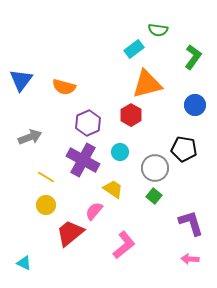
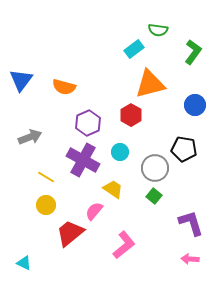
green L-shape: moved 5 px up
orange triangle: moved 3 px right
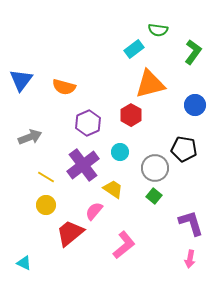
purple cross: moved 5 px down; rotated 24 degrees clockwise
pink arrow: rotated 84 degrees counterclockwise
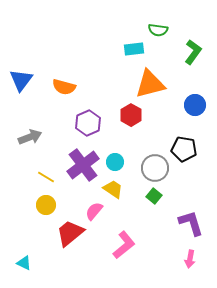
cyan rectangle: rotated 30 degrees clockwise
cyan circle: moved 5 px left, 10 px down
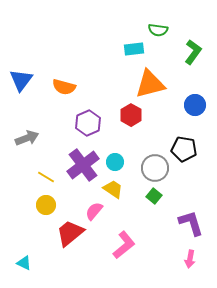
gray arrow: moved 3 px left, 1 px down
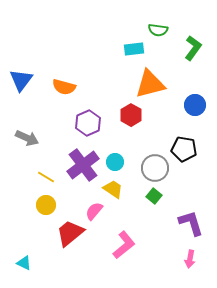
green L-shape: moved 4 px up
gray arrow: rotated 45 degrees clockwise
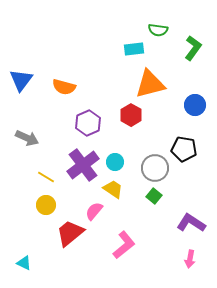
purple L-shape: rotated 40 degrees counterclockwise
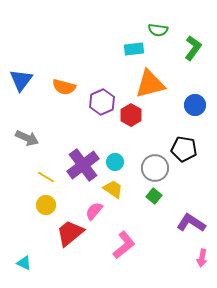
purple hexagon: moved 14 px right, 21 px up
pink arrow: moved 12 px right, 1 px up
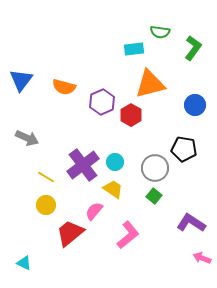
green semicircle: moved 2 px right, 2 px down
pink L-shape: moved 4 px right, 10 px up
pink arrow: rotated 102 degrees clockwise
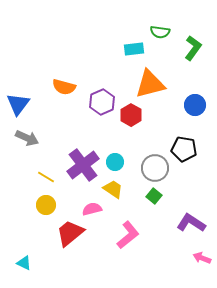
blue triangle: moved 3 px left, 24 px down
pink semicircle: moved 2 px left, 2 px up; rotated 36 degrees clockwise
